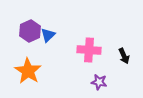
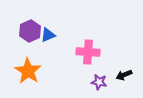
blue triangle: rotated 21 degrees clockwise
pink cross: moved 1 px left, 2 px down
black arrow: moved 19 px down; rotated 91 degrees clockwise
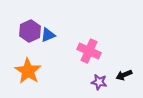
pink cross: moved 1 px right, 1 px up; rotated 20 degrees clockwise
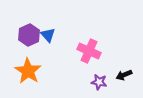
purple hexagon: moved 1 px left, 4 px down
blue triangle: rotated 49 degrees counterclockwise
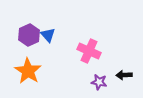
black arrow: rotated 21 degrees clockwise
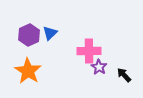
blue triangle: moved 2 px right, 2 px up; rotated 28 degrees clockwise
pink cross: rotated 25 degrees counterclockwise
black arrow: rotated 49 degrees clockwise
purple star: moved 15 px up; rotated 21 degrees clockwise
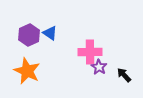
blue triangle: rotated 42 degrees counterclockwise
pink cross: moved 1 px right, 1 px down
orange star: moved 1 px left; rotated 8 degrees counterclockwise
